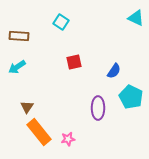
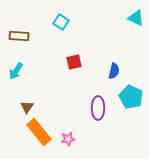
cyan arrow: moved 1 px left, 4 px down; rotated 24 degrees counterclockwise
blue semicircle: rotated 21 degrees counterclockwise
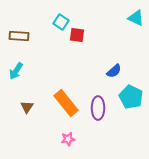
red square: moved 3 px right, 27 px up; rotated 21 degrees clockwise
blue semicircle: rotated 35 degrees clockwise
orange rectangle: moved 27 px right, 29 px up
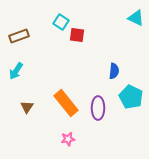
brown rectangle: rotated 24 degrees counterclockwise
blue semicircle: rotated 42 degrees counterclockwise
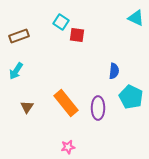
pink star: moved 8 px down
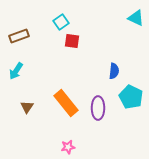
cyan square: rotated 21 degrees clockwise
red square: moved 5 px left, 6 px down
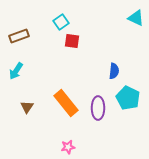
cyan pentagon: moved 3 px left, 1 px down
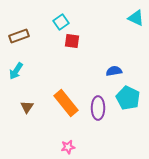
blue semicircle: rotated 105 degrees counterclockwise
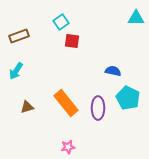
cyan triangle: rotated 24 degrees counterclockwise
blue semicircle: moved 1 px left; rotated 21 degrees clockwise
brown triangle: rotated 40 degrees clockwise
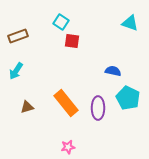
cyan triangle: moved 6 px left, 5 px down; rotated 18 degrees clockwise
cyan square: rotated 21 degrees counterclockwise
brown rectangle: moved 1 px left
